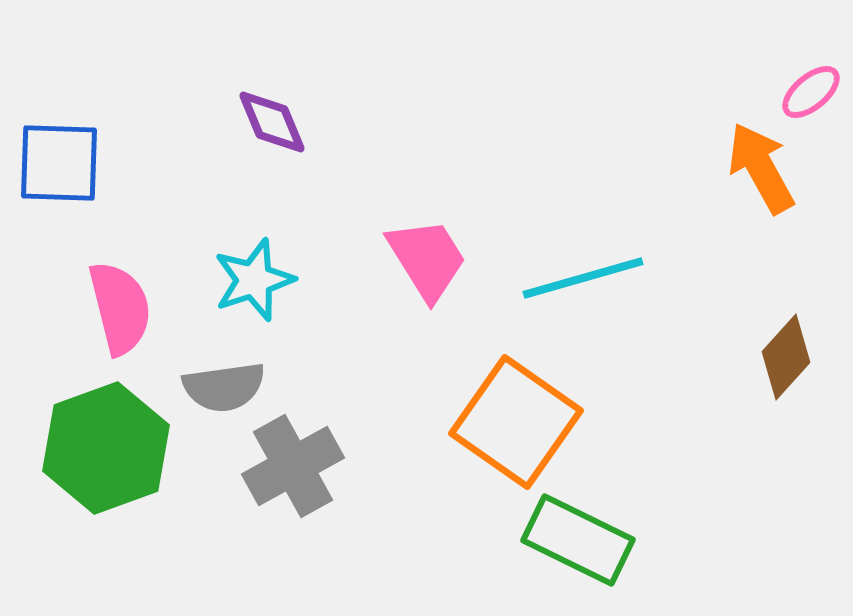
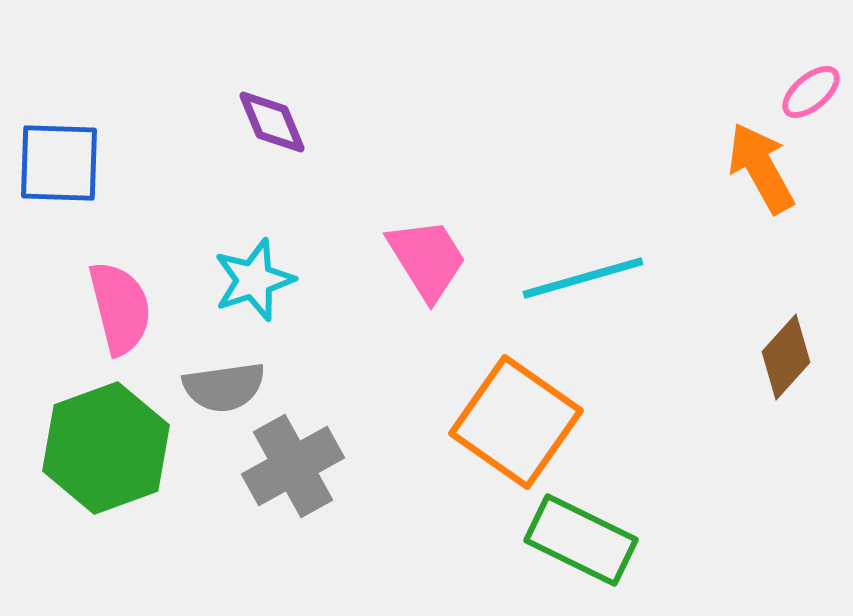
green rectangle: moved 3 px right
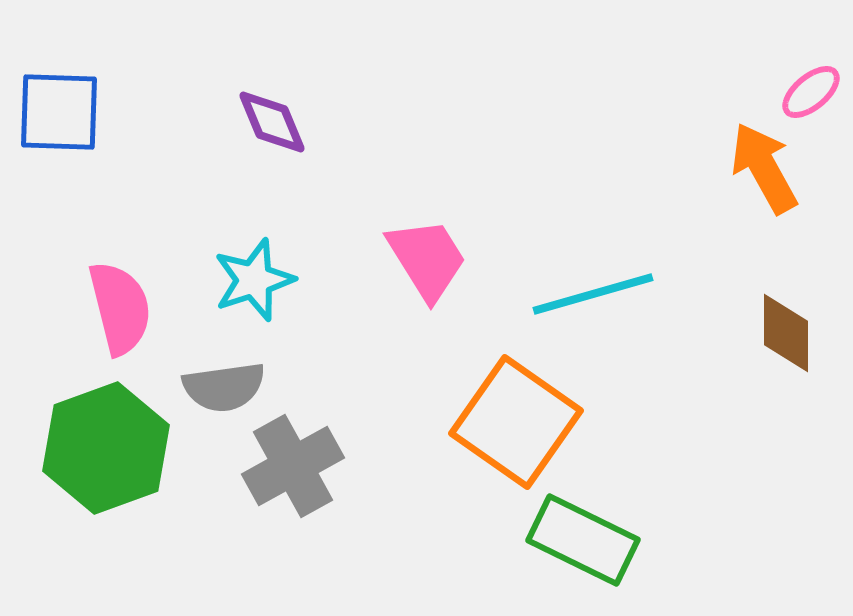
blue square: moved 51 px up
orange arrow: moved 3 px right
cyan line: moved 10 px right, 16 px down
brown diamond: moved 24 px up; rotated 42 degrees counterclockwise
green rectangle: moved 2 px right
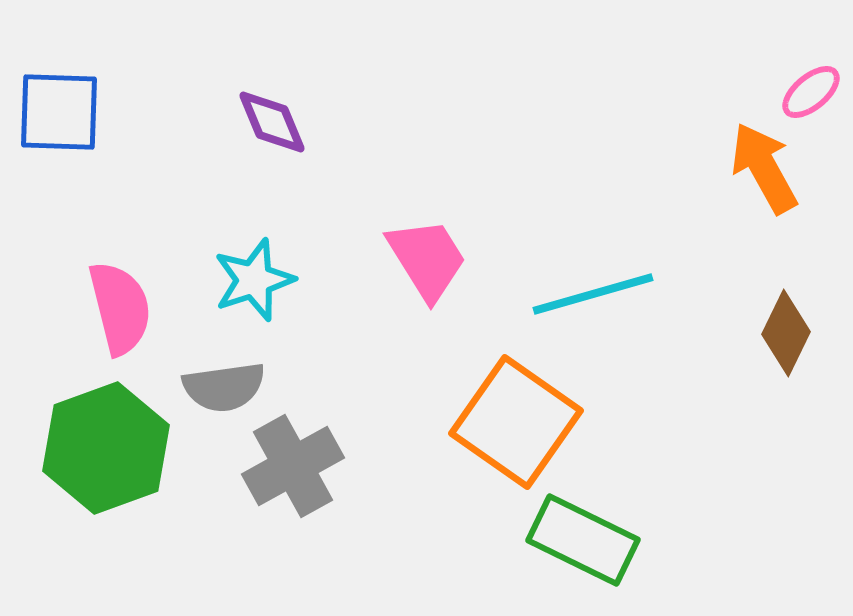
brown diamond: rotated 26 degrees clockwise
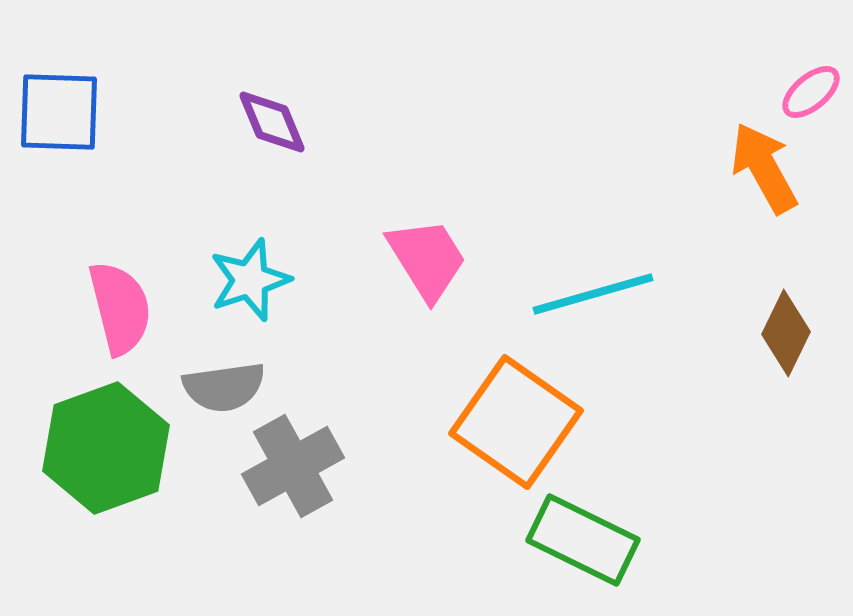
cyan star: moved 4 px left
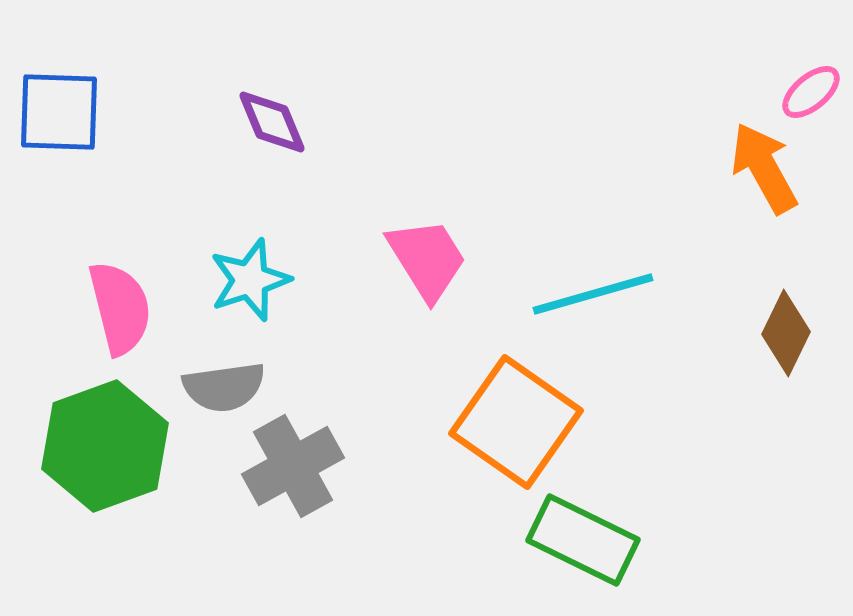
green hexagon: moved 1 px left, 2 px up
